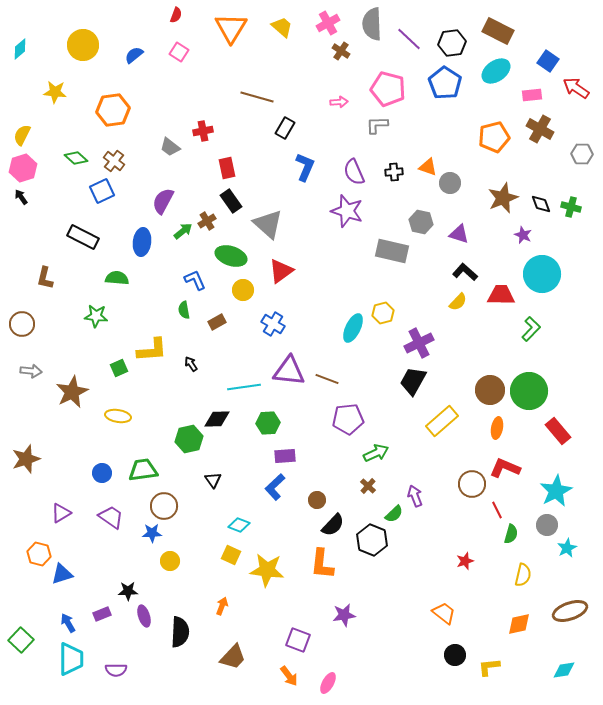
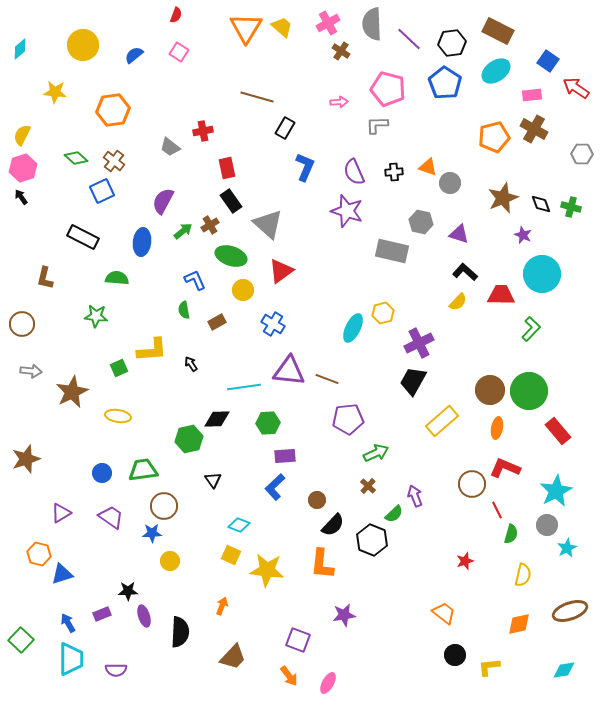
orange triangle at (231, 28): moved 15 px right
brown cross at (540, 129): moved 6 px left
brown cross at (207, 221): moved 3 px right, 4 px down
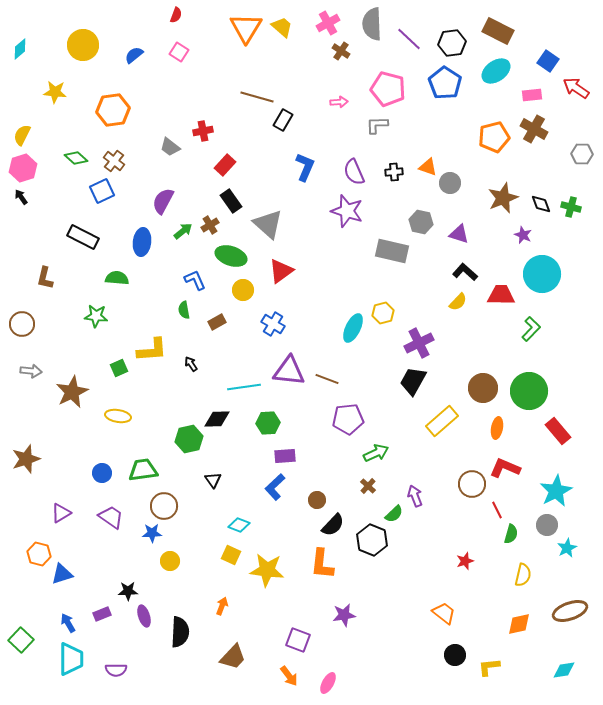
black rectangle at (285, 128): moved 2 px left, 8 px up
red rectangle at (227, 168): moved 2 px left, 3 px up; rotated 55 degrees clockwise
brown circle at (490, 390): moved 7 px left, 2 px up
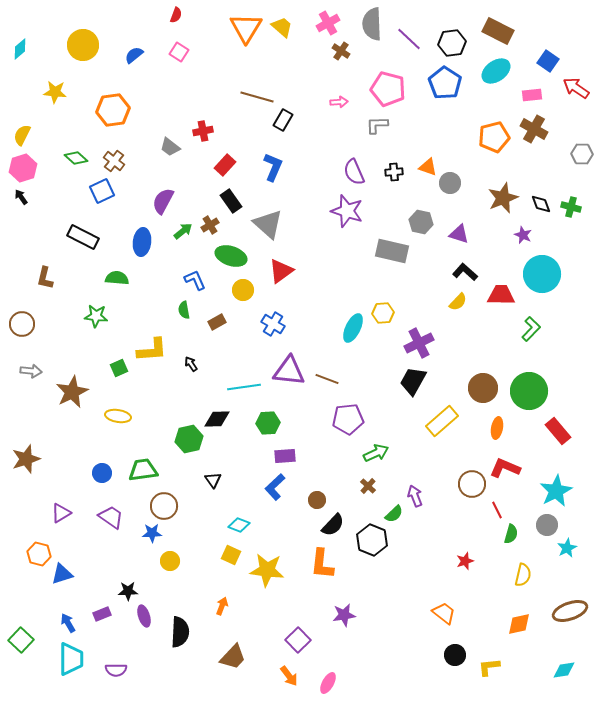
blue L-shape at (305, 167): moved 32 px left
yellow hexagon at (383, 313): rotated 10 degrees clockwise
purple square at (298, 640): rotated 25 degrees clockwise
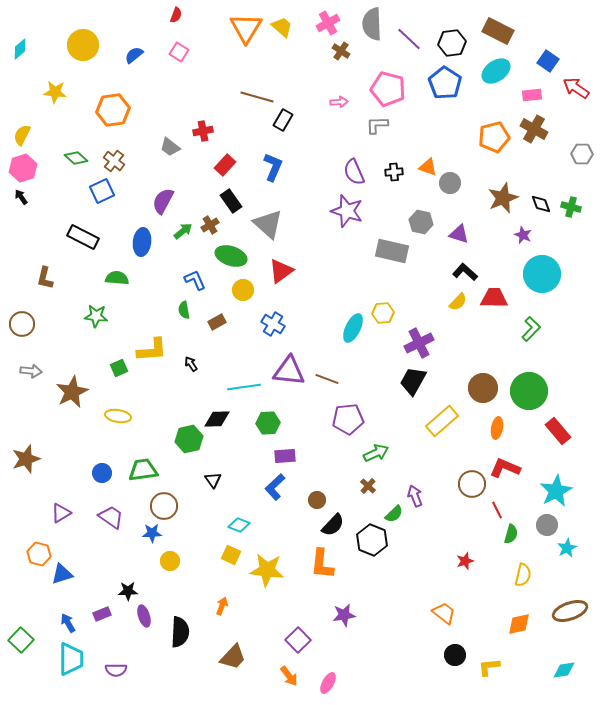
red trapezoid at (501, 295): moved 7 px left, 3 px down
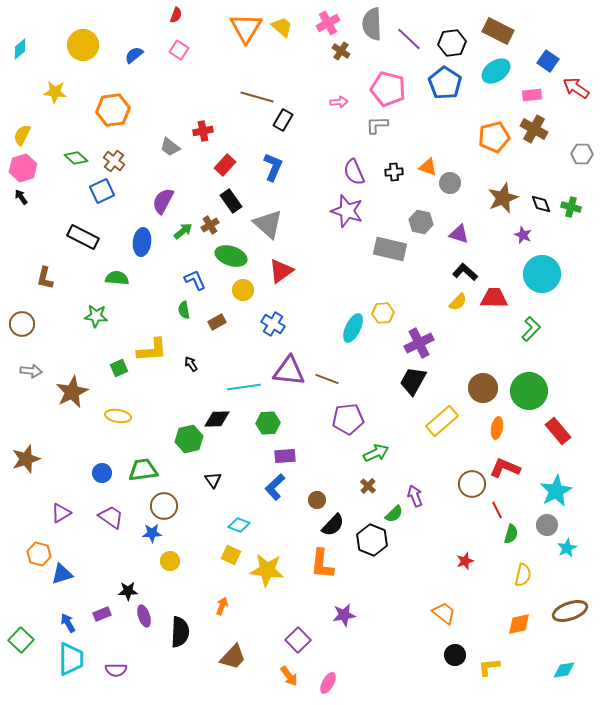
pink square at (179, 52): moved 2 px up
gray rectangle at (392, 251): moved 2 px left, 2 px up
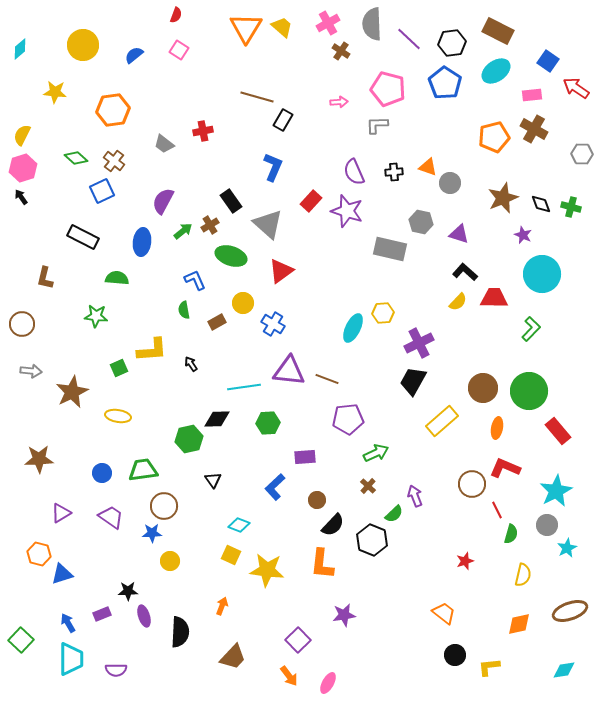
gray trapezoid at (170, 147): moved 6 px left, 3 px up
red rectangle at (225, 165): moved 86 px right, 36 px down
yellow circle at (243, 290): moved 13 px down
purple rectangle at (285, 456): moved 20 px right, 1 px down
brown star at (26, 459): moved 13 px right; rotated 16 degrees clockwise
